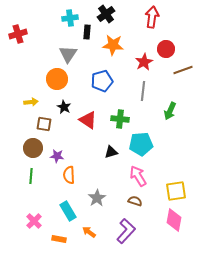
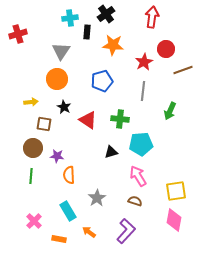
gray triangle: moved 7 px left, 3 px up
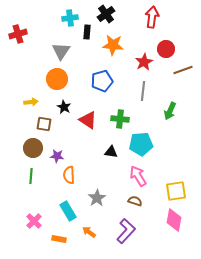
black triangle: rotated 24 degrees clockwise
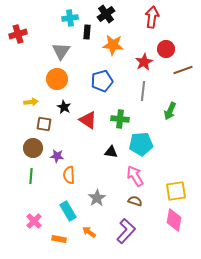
pink arrow: moved 3 px left
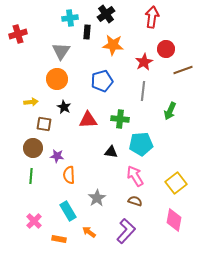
red triangle: rotated 36 degrees counterclockwise
yellow square: moved 8 px up; rotated 30 degrees counterclockwise
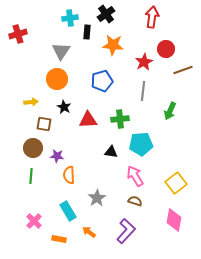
green cross: rotated 12 degrees counterclockwise
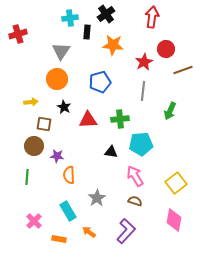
blue pentagon: moved 2 px left, 1 px down
brown circle: moved 1 px right, 2 px up
green line: moved 4 px left, 1 px down
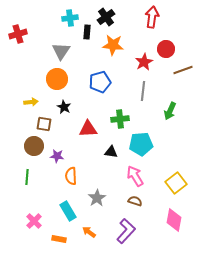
black cross: moved 3 px down
red triangle: moved 9 px down
orange semicircle: moved 2 px right, 1 px down
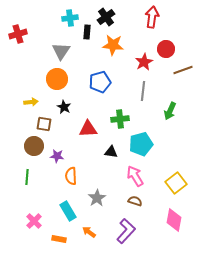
cyan pentagon: rotated 10 degrees counterclockwise
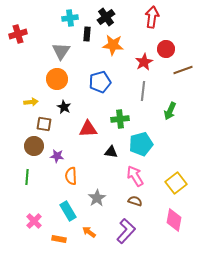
black rectangle: moved 2 px down
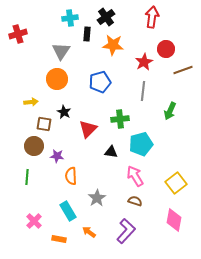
black star: moved 5 px down
red triangle: rotated 42 degrees counterclockwise
